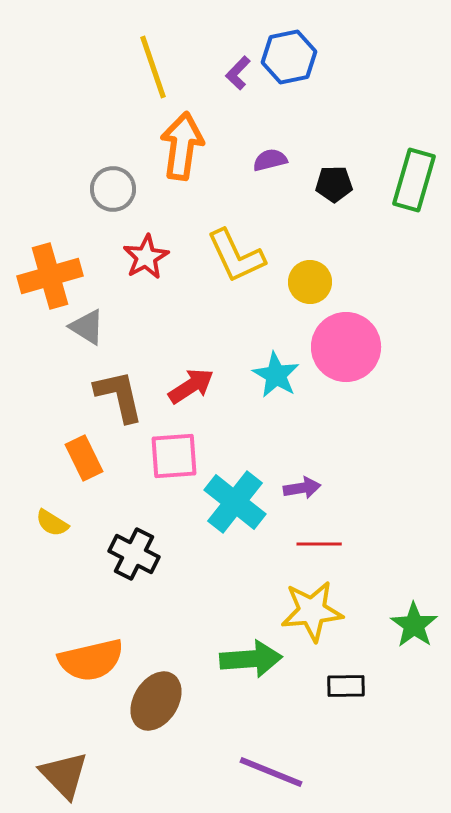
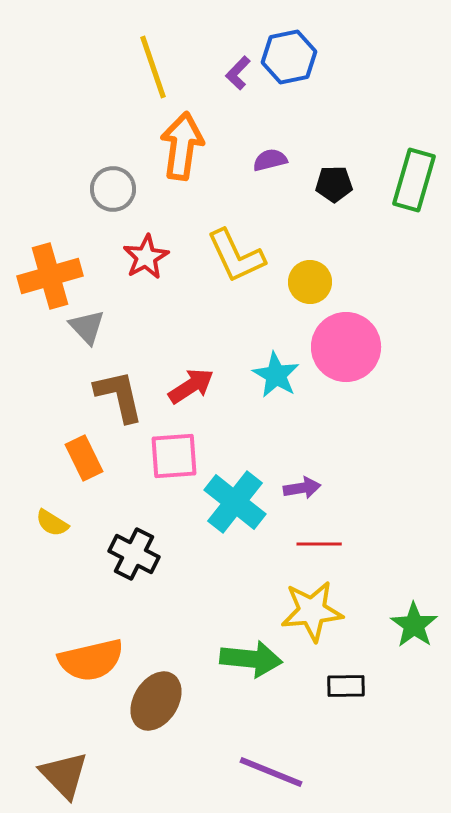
gray triangle: rotated 15 degrees clockwise
green arrow: rotated 10 degrees clockwise
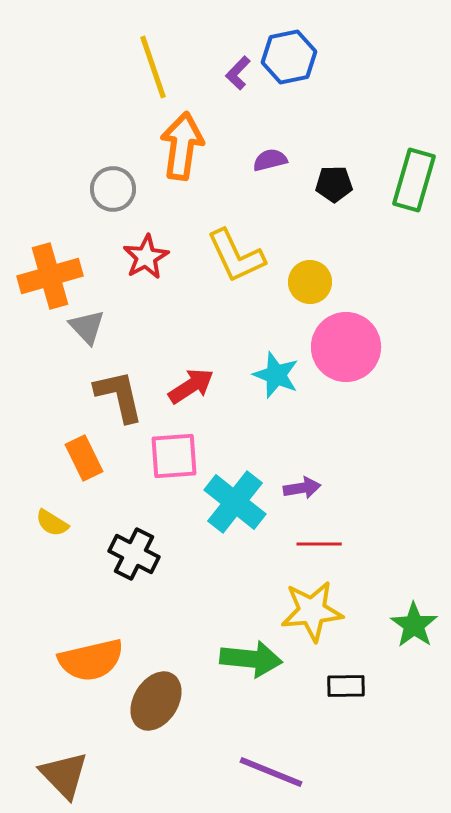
cyan star: rotated 9 degrees counterclockwise
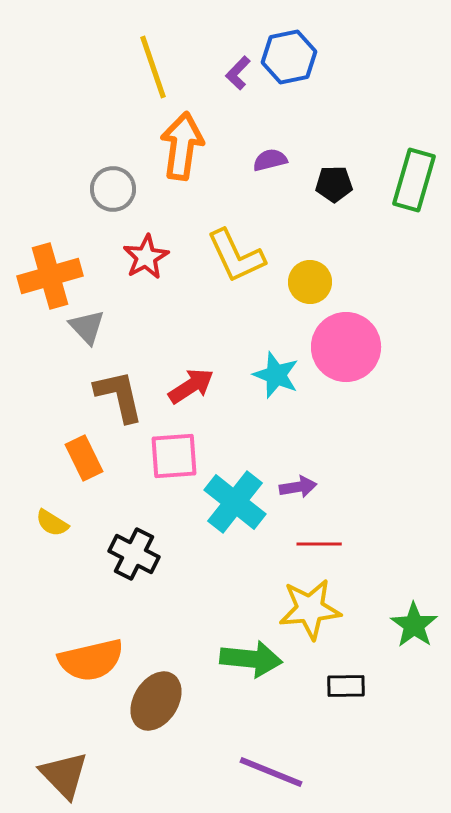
purple arrow: moved 4 px left, 1 px up
yellow star: moved 2 px left, 2 px up
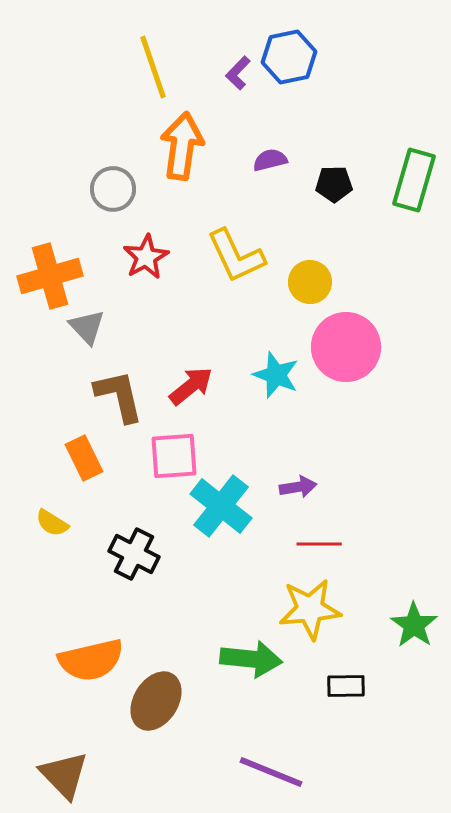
red arrow: rotated 6 degrees counterclockwise
cyan cross: moved 14 px left, 4 px down
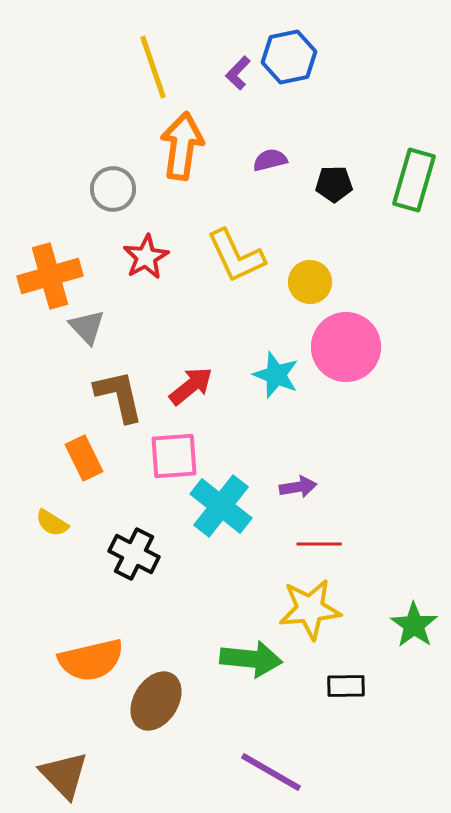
purple line: rotated 8 degrees clockwise
